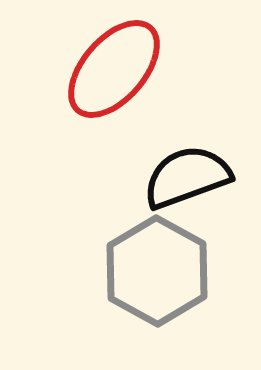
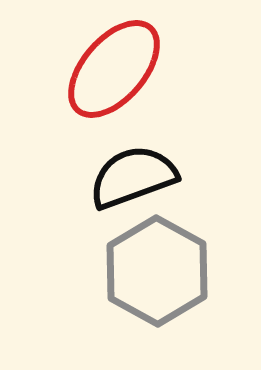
black semicircle: moved 54 px left
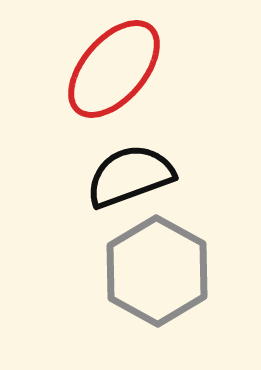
black semicircle: moved 3 px left, 1 px up
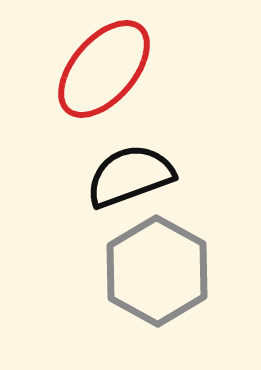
red ellipse: moved 10 px left
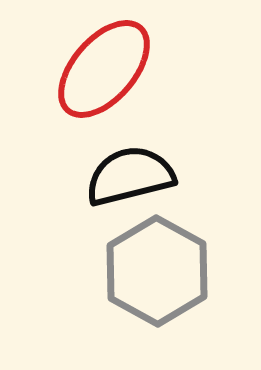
black semicircle: rotated 6 degrees clockwise
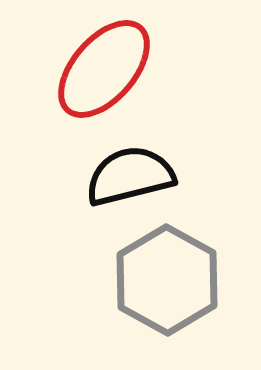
gray hexagon: moved 10 px right, 9 px down
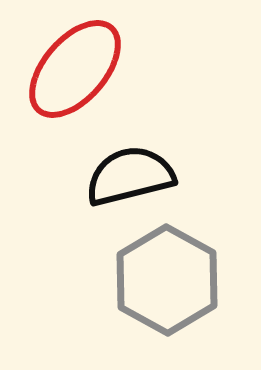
red ellipse: moved 29 px left
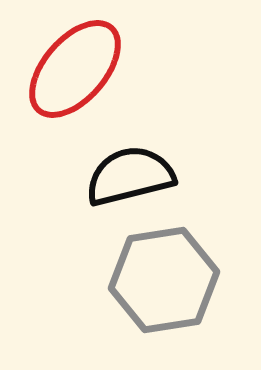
gray hexagon: moved 3 px left; rotated 22 degrees clockwise
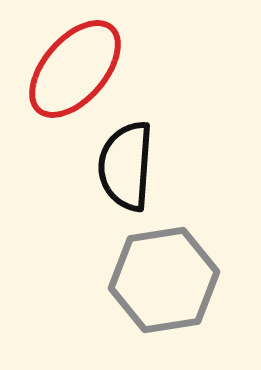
black semicircle: moved 4 px left, 10 px up; rotated 72 degrees counterclockwise
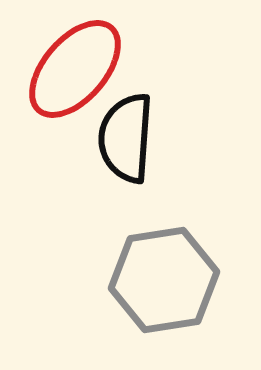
black semicircle: moved 28 px up
